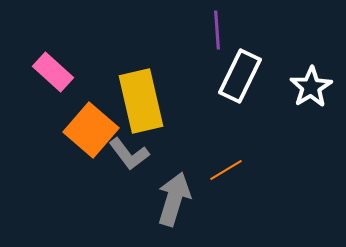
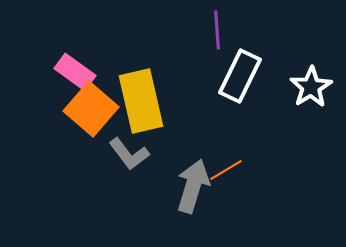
pink rectangle: moved 22 px right; rotated 6 degrees counterclockwise
orange square: moved 21 px up
gray arrow: moved 19 px right, 13 px up
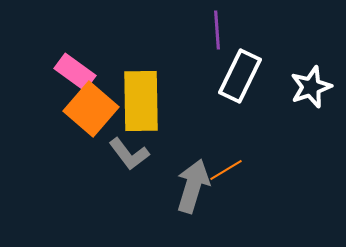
white star: rotated 12 degrees clockwise
yellow rectangle: rotated 12 degrees clockwise
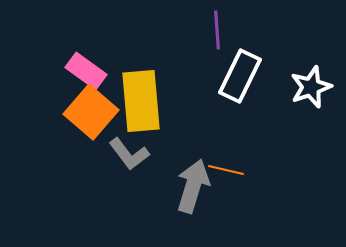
pink rectangle: moved 11 px right, 1 px up
yellow rectangle: rotated 4 degrees counterclockwise
orange square: moved 3 px down
orange line: rotated 44 degrees clockwise
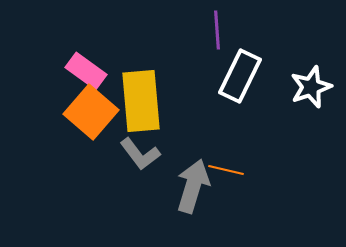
gray L-shape: moved 11 px right
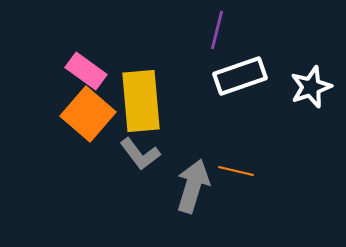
purple line: rotated 18 degrees clockwise
white rectangle: rotated 45 degrees clockwise
orange square: moved 3 px left, 2 px down
orange line: moved 10 px right, 1 px down
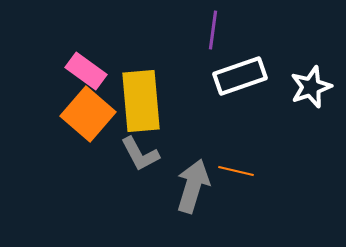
purple line: moved 4 px left; rotated 6 degrees counterclockwise
gray L-shape: rotated 9 degrees clockwise
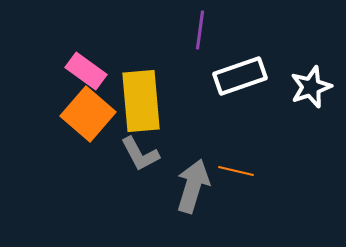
purple line: moved 13 px left
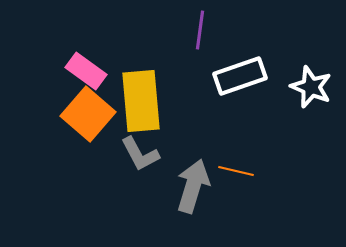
white star: rotated 30 degrees counterclockwise
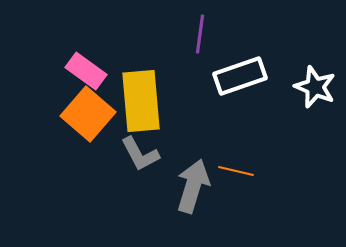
purple line: moved 4 px down
white star: moved 4 px right
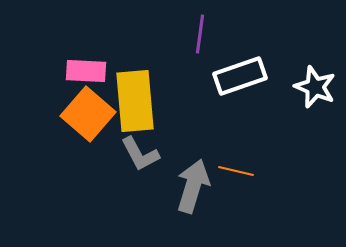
pink rectangle: rotated 33 degrees counterclockwise
yellow rectangle: moved 6 px left
